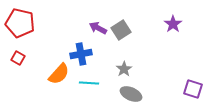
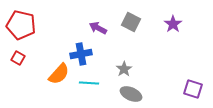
red pentagon: moved 1 px right, 2 px down
gray square: moved 10 px right, 8 px up; rotated 30 degrees counterclockwise
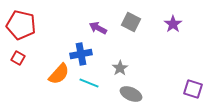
gray star: moved 4 px left, 1 px up
cyan line: rotated 18 degrees clockwise
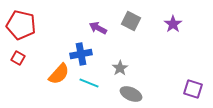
gray square: moved 1 px up
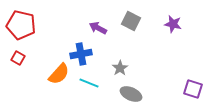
purple star: rotated 24 degrees counterclockwise
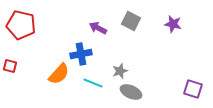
red square: moved 8 px left, 8 px down; rotated 16 degrees counterclockwise
gray star: moved 3 px down; rotated 14 degrees clockwise
cyan line: moved 4 px right
gray ellipse: moved 2 px up
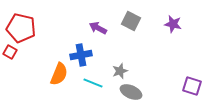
red pentagon: moved 3 px down
blue cross: moved 1 px down
red square: moved 14 px up; rotated 16 degrees clockwise
orange semicircle: rotated 20 degrees counterclockwise
purple square: moved 1 px left, 3 px up
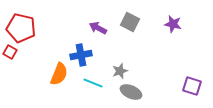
gray square: moved 1 px left, 1 px down
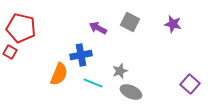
purple square: moved 2 px left, 2 px up; rotated 24 degrees clockwise
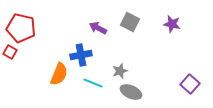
purple star: moved 1 px left
